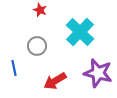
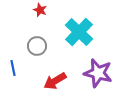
cyan cross: moved 1 px left
blue line: moved 1 px left
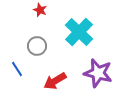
blue line: moved 4 px right, 1 px down; rotated 21 degrees counterclockwise
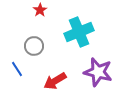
red star: rotated 16 degrees clockwise
cyan cross: rotated 24 degrees clockwise
gray circle: moved 3 px left
purple star: moved 1 px up
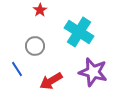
cyan cross: rotated 36 degrees counterclockwise
gray circle: moved 1 px right
purple star: moved 5 px left
red arrow: moved 4 px left
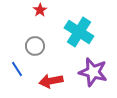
red arrow: rotated 20 degrees clockwise
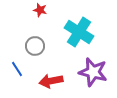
red star: rotated 24 degrees counterclockwise
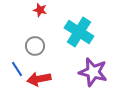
red arrow: moved 12 px left, 2 px up
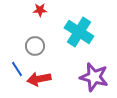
red star: rotated 16 degrees counterclockwise
purple star: moved 1 px right, 5 px down
